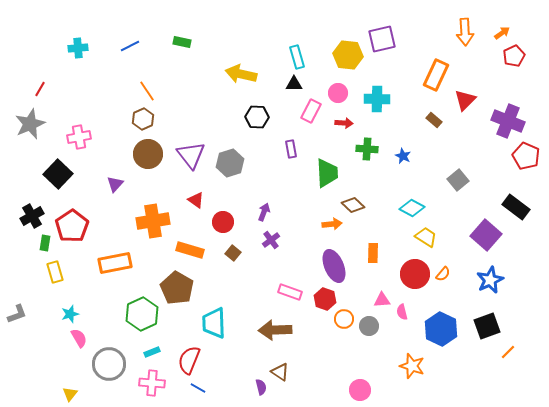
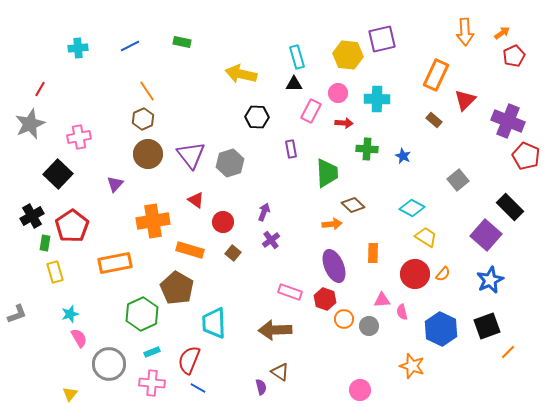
black rectangle at (516, 207): moved 6 px left; rotated 8 degrees clockwise
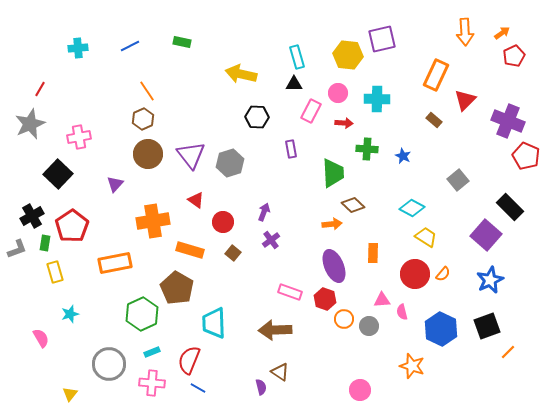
green trapezoid at (327, 173): moved 6 px right
gray L-shape at (17, 314): moved 65 px up
pink semicircle at (79, 338): moved 38 px left
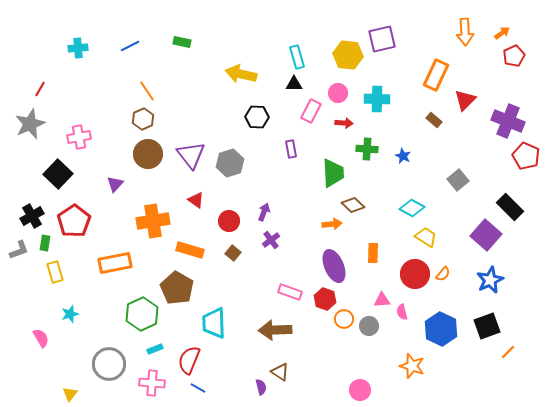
red circle at (223, 222): moved 6 px right, 1 px up
red pentagon at (72, 226): moved 2 px right, 5 px up
gray L-shape at (17, 249): moved 2 px right, 1 px down
cyan rectangle at (152, 352): moved 3 px right, 3 px up
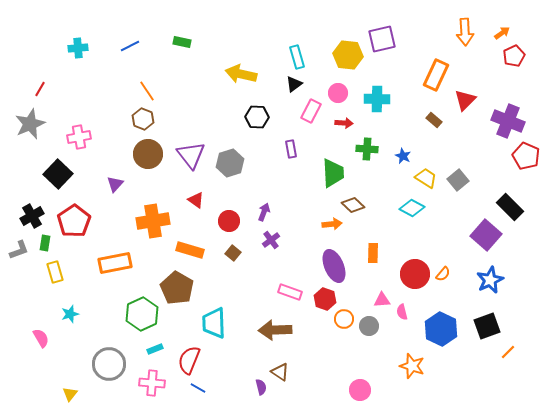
black triangle at (294, 84): rotated 36 degrees counterclockwise
brown hexagon at (143, 119): rotated 15 degrees counterclockwise
yellow trapezoid at (426, 237): moved 59 px up
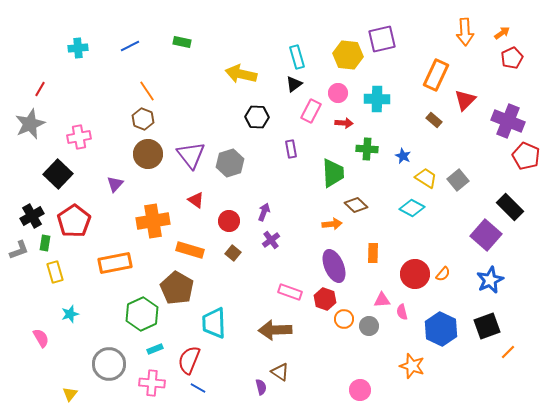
red pentagon at (514, 56): moved 2 px left, 2 px down
brown diamond at (353, 205): moved 3 px right
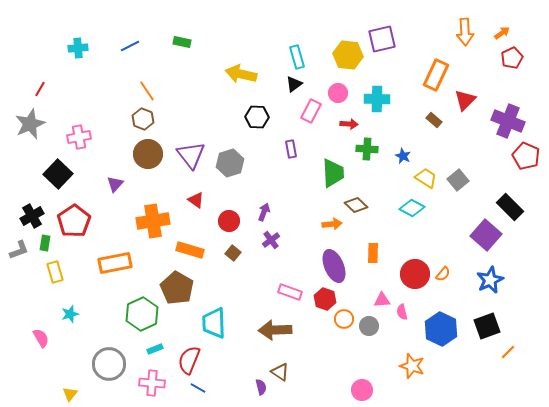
red arrow at (344, 123): moved 5 px right, 1 px down
pink circle at (360, 390): moved 2 px right
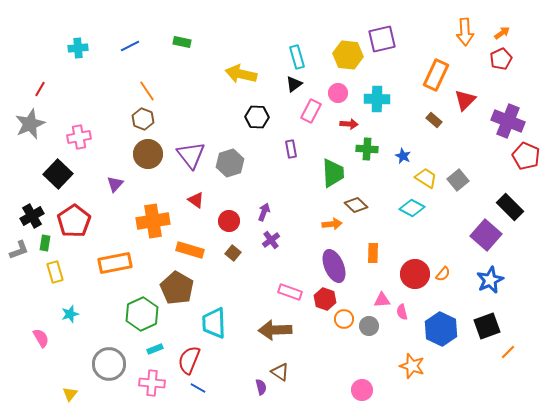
red pentagon at (512, 58): moved 11 px left, 1 px down
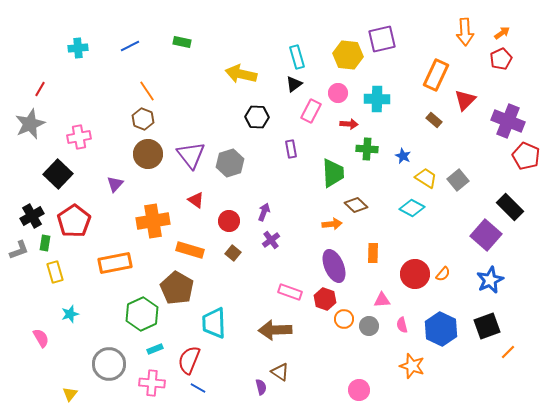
pink semicircle at (402, 312): moved 13 px down
pink circle at (362, 390): moved 3 px left
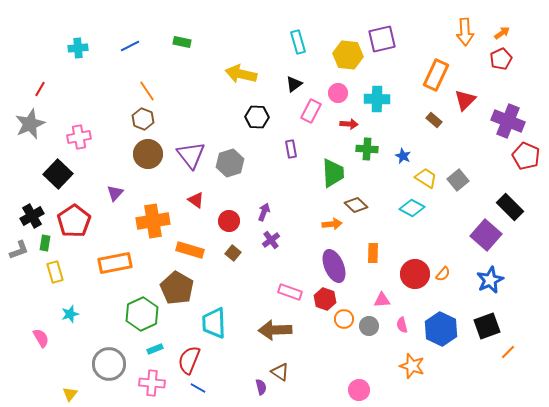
cyan rectangle at (297, 57): moved 1 px right, 15 px up
purple triangle at (115, 184): moved 9 px down
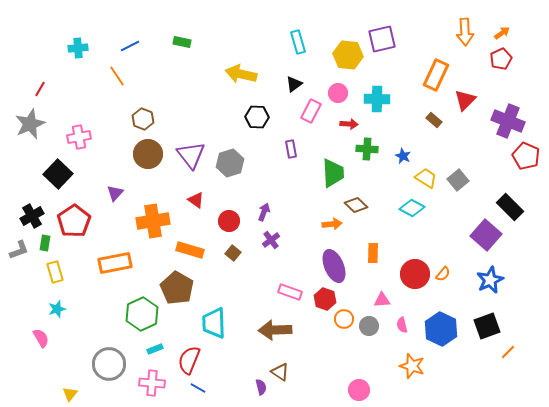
orange line at (147, 91): moved 30 px left, 15 px up
cyan star at (70, 314): moved 13 px left, 5 px up
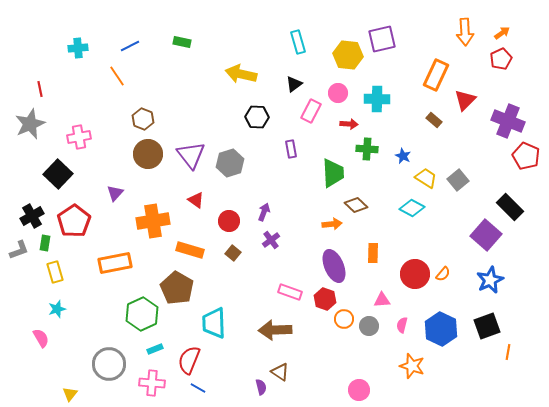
red line at (40, 89): rotated 42 degrees counterclockwise
pink semicircle at (402, 325): rotated 28 degrees clockwise
orange line at (508, 352): rotated 35 degrees counterclockwise
